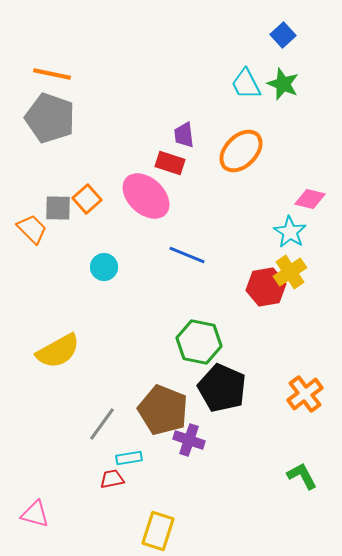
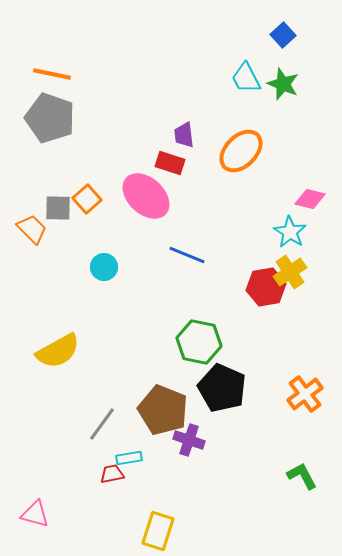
cyan trapezoid: moved 6 px up
red trapezoid: moved 5 px up
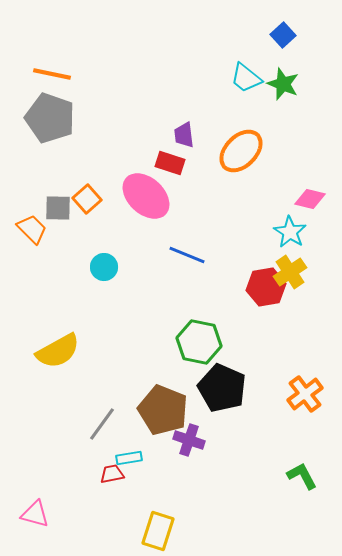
cyan trapezoid: rotated 24 degrees counterclockwise
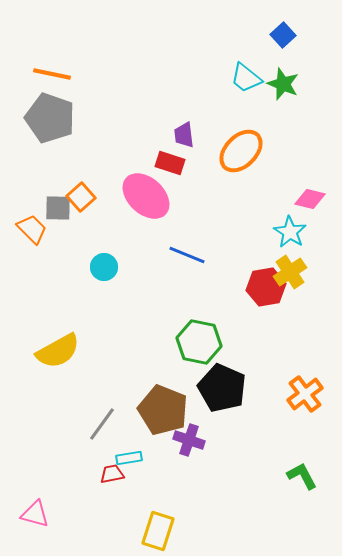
orange square: moved 6 px left, 2 px up
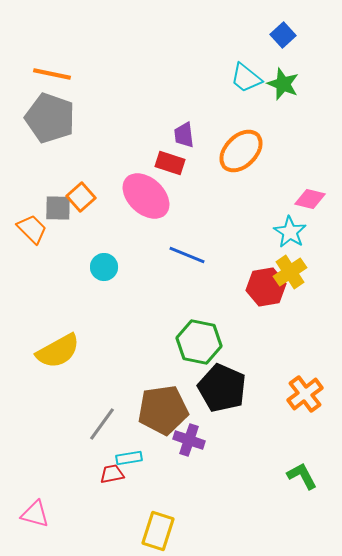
brown pentagon: rotated 30 degrees counterclockwise
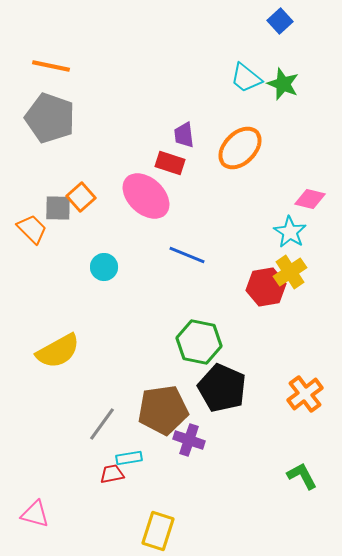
blue square: moved 3 px left, 14 px up
orange line: moved 1 px left, 8 px up
orange ellipse: moved 1 px left, 3 px up
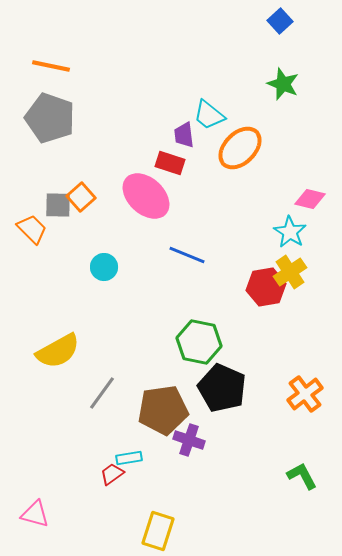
cyan trapezoid: moved 37 px left, 37 px down
gray square: moved 3 px up
gray line: moved 31 px up
red trapezoid: rotated 25 degrees counterclockwise
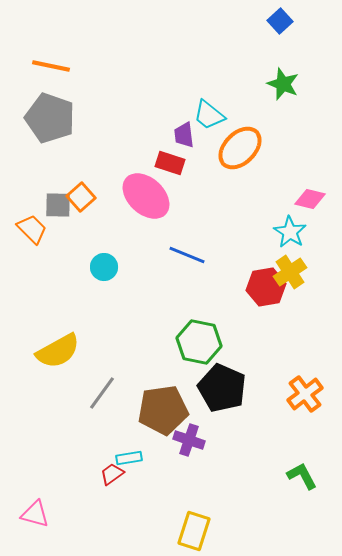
yellow rectangle: moved 36 px right
